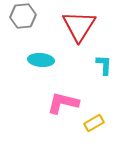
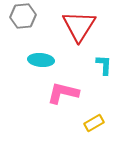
pink L-shape: moved 10 px up
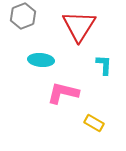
gray hexagon: rotated 15 degrees counterclockwise
yellow rectangle: rotated 60 degrees clockwise
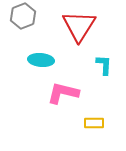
yellow rectangle: rotated 30 degrees counterclockwise
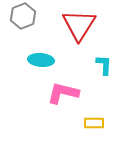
red triangle: moved 1 px up
